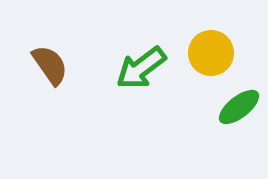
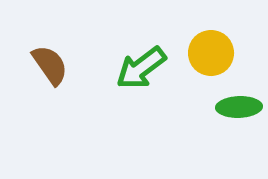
green ellipse: rotated 36 degrees clockwise
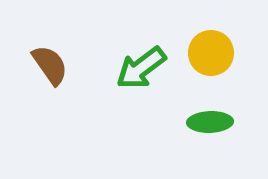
green ellipse: moved 29 px left, 15 px down
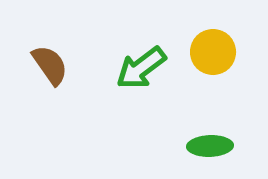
yellow circle: moved 2 px right, 1 px up
green ellipse: moved 24 px down
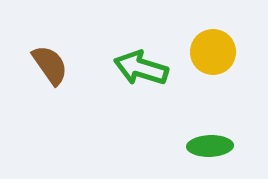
green arrow: rotated 54 degrees clockwise
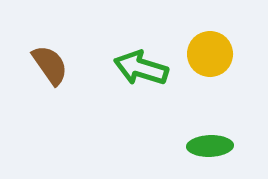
yellow circle: moved 3 px left, 2 px down
